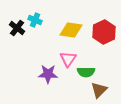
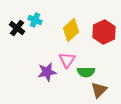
yellow diamond: rotated 50 degrees counterclockwise
pink triangle: moved 1 px left, 1 px down
purple star: moved 1 px left, 2 px up; rotated 12 degrees counterclockwise
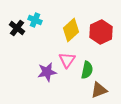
red hexagon: moved 3 px left
green semicircle: moved 1 px right, 2 px up; rotated 78 degrees counterclockwise
brown triangle: rotated 24 degrees clockwise
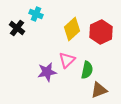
cyan cross: moved 1 px right, 6 px up
yellow diamond: moved 1 px right, 1 px up
pink triangle: rotated 12 degrees clockwise
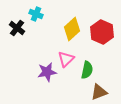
red hexagon: moved 1 px right; rotated 10 degrees counterclockwise
pink triangle: moved 1 px left, 1 px up
brown triangle: moved 2 px down
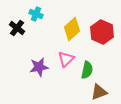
purple star: moved 8 px left, 5 px up
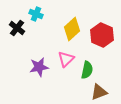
red hexagon: moved 3 px down
